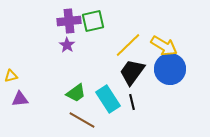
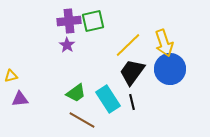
yellow arrow: moved 3 px up; rotated 40 degrees clockwise
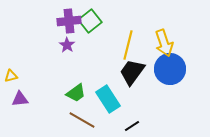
green square: moved 3 px left; rotated 25 degrees counterclockwise
yellow line: rotated 32 degrees counterclockwise
black line: moved 24 px down; rotated 70 degrees clockwise
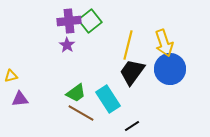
brown line: moved 1 px left, 7 px up
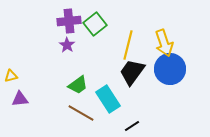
green square: moved 5 px right, 3 px down
green trapezoid: moved 2 px right, 8 px up
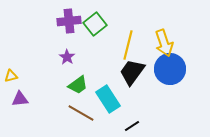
purple star: moved 12 px down
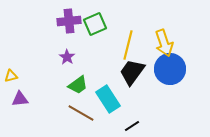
green square: rotated 15 degrees clockwise
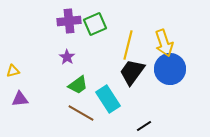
yellow triangle: moved 2 px right, 5 px up
black line: moved 12 px right
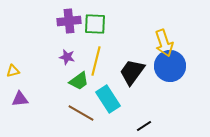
green square: rotated 25 degrees clockwise
yellow line: moved 32 px left, 16 px down
purple star: rotated 21 degrees counterclockwise
blue circle: moved 3 px up
green trapezoid: moved 1 px right, 4 px up
